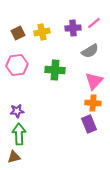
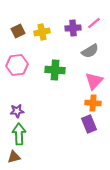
brown square: moved 2 px up
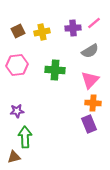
pink triangle: moved 4 px left, 1 px up
green arrow: moved 6 px right, 3 px down
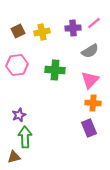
purple star: moved 2 px right, 4 px down; rotated 16 degrees counterclockwise
purple rectangle: moved 4 px down
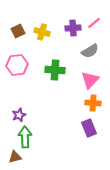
yellow cross: rotated 28 degrees clockwise
brown triangle: moved 1 px right
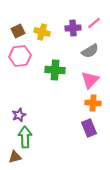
pink hexagon: moved 3 px right, 9 px up
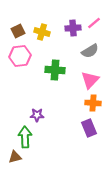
purple star: moved 18 px right; rotated 24 degrees clockwise
